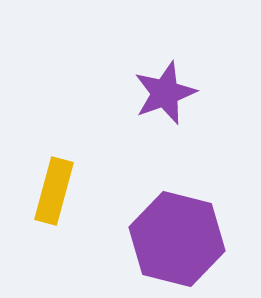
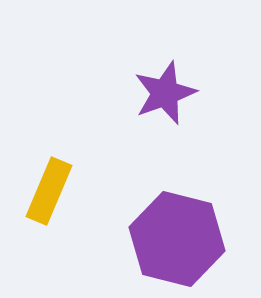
yellow rectangle: moved 5 px left; rotated 8 degrees clockwise
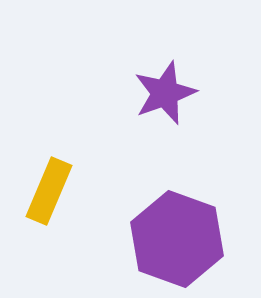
purple hexagon: rotated 6 degrees clockwise
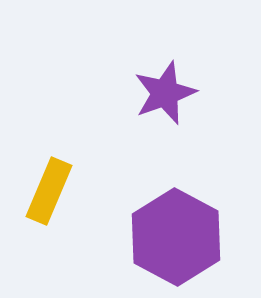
purple hexagon: moved 1 px left, 2 px up; rotated 8 degrees clockwise
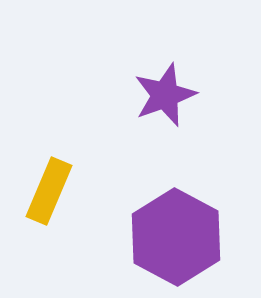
purple star: moved 2 px down
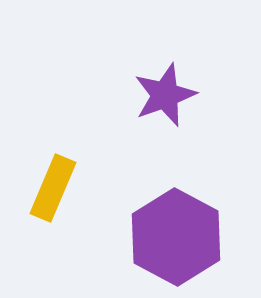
yellow rectangle: moved 4 px right, 3 px up
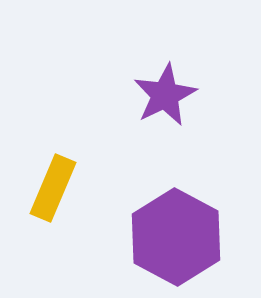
purple star: rotated 6 degrees counterclockwise
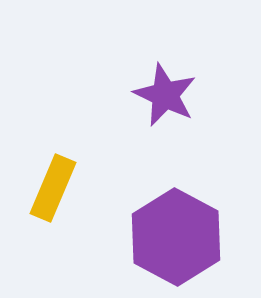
purple star: rotated 20 degrees counterclockwise
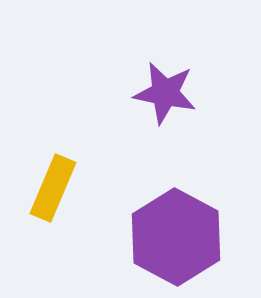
purple star: moved 2 px up; rotated 14 degrees counterclockwise
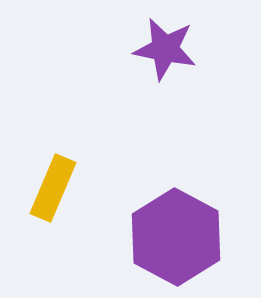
purple star: moved 44 px up
